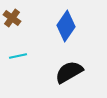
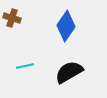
brown cross: rotated 18 degrees counterclockwise
cyan line: moved 7 px right, 10 px down
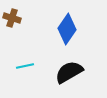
blue diamond: moved 1 px right, 3 px down
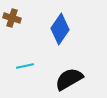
blue diamond: moved 7 px left
black semicircle: moved 7 px down
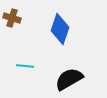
blue diamond: rotated 16 degrees counterclockwise
cyan line: rotated 18 degrees clockwise
